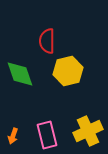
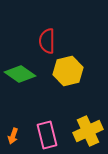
green diamond: rotated 36 degrees counterclockwise
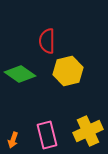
orange arrow: moved 4 px down
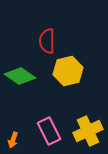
green diamond: moved 2 px down
pink rectangle: moved 2 px right, 4 px up; rotated 12 degrees counterclockwise
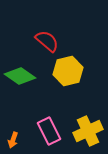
red semicircle: rotated 130 degrees clockwise
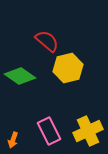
yellow hexagon: moved 3 px up
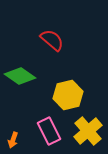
red semicircle: moved 5 px right, 1 px up
yellow hexagon: moved 27 px down
yellow cross: rotated 16 degrees counterclockwise
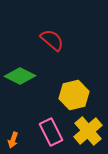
green diamond: rotated 8 degrees counterclockwise
yellow hexagon: moved 6 px right
pink rectangle: moved 2 px right, 1 px down
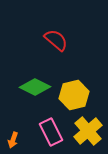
red semicircle: moved 4 px right
green diamond: moved 15 px right, 11 px down
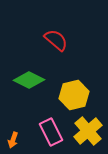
green diamond: moved 6 px left, 7 px up
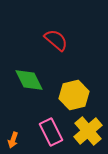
green diamond: rotated 36 degrees clockwise
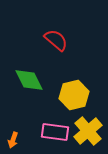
pink rectangle: moved 4 px right; rotated 56 degrees counterclockwise
